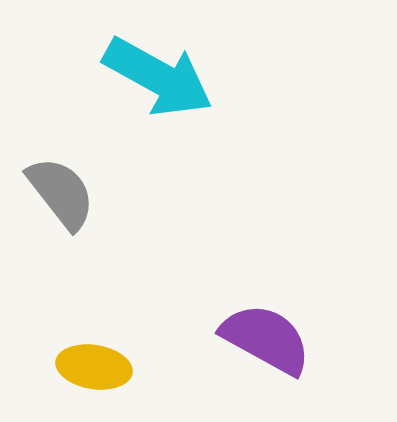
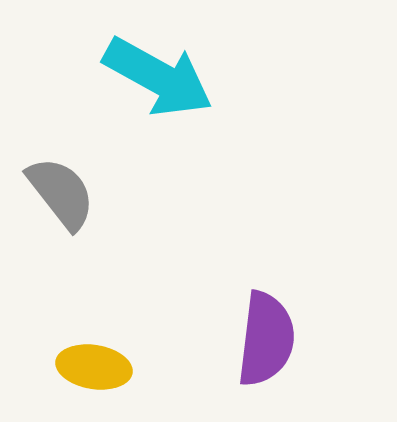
purple semicircle: rotated 68 degrees clockwise
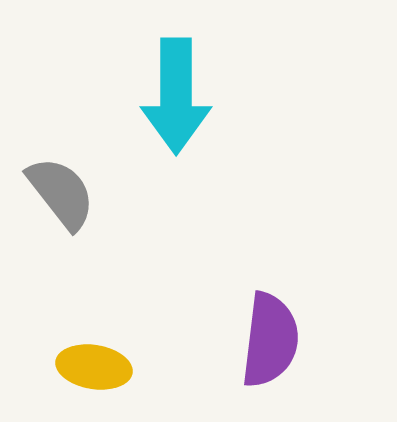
cyan arrow: moved 18 px right, 19 px down; rotated 61 degrees clockwise
purple semicircle: moved 4 px right, 1 px down
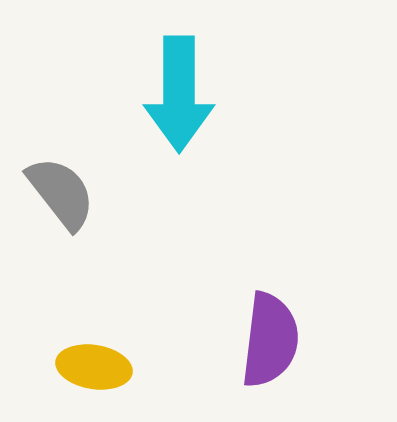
cyan arrow: moved 3 px right, 2 px up
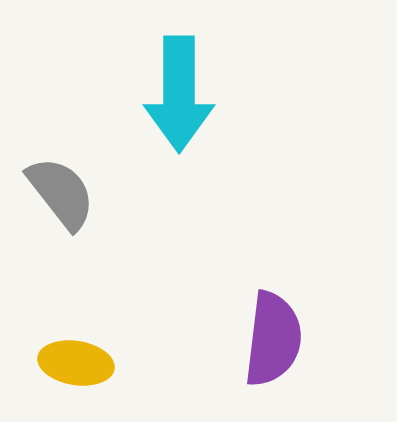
purple semicircle: moved 3 px right, 1 px up
yellow ellipse: moved 18 px left, 4 px up
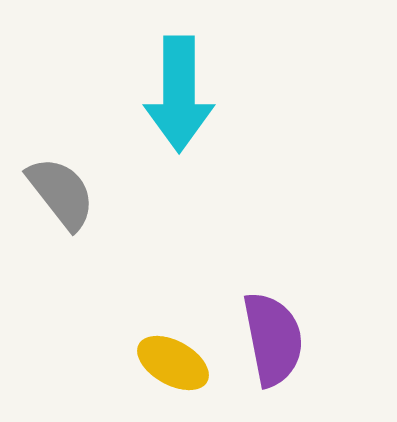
purple semicircle: rotated 18 degrees counterclockwise
yellow ellipse: moved 97 px right; rotated 20 degrees clockwise
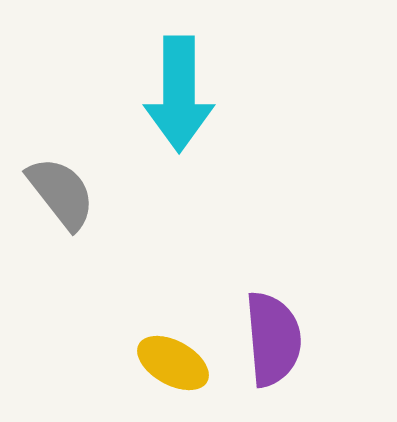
purple semicircle: rotated 6 degrees clockwise
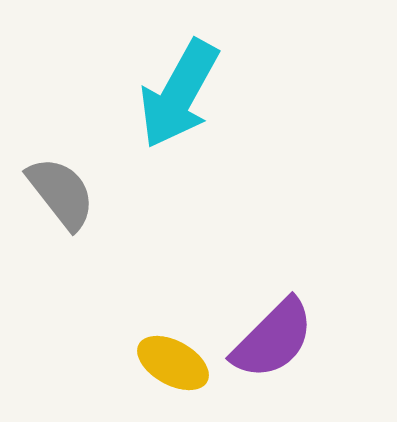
cyan arrow: rotated 29 degrees clockwise
purple semicircle: rotated 50 degrees clockwise
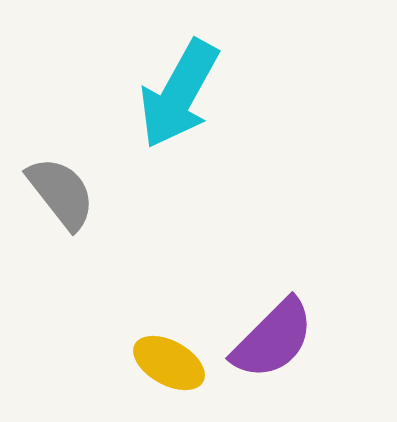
yellow ellipse: moved 4 px left
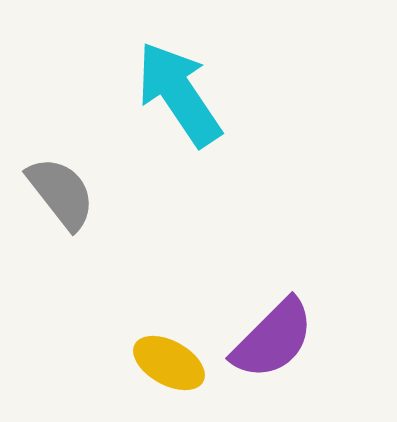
cyan arrow: rotated 117 degrees clockwise
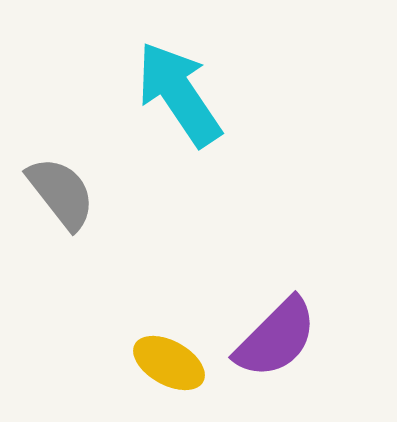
purple semicircle: moved 3 px right, 1 px up
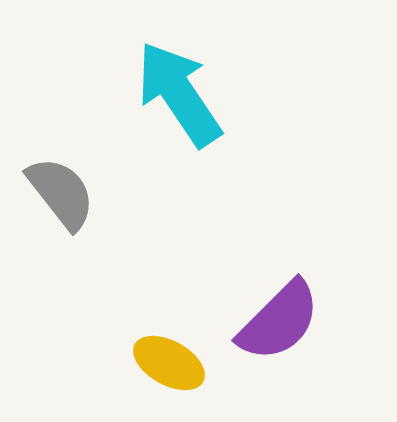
purple semicircle: moved 3 px right, 17 px up
